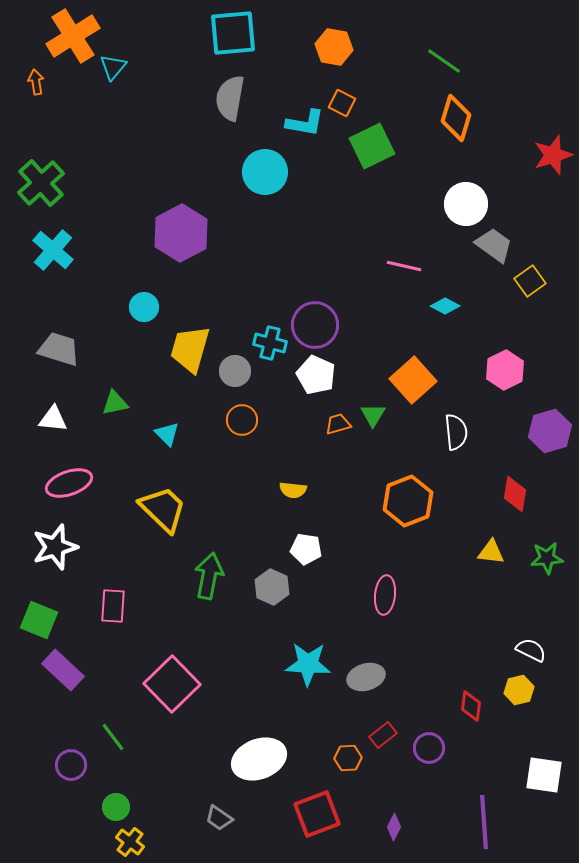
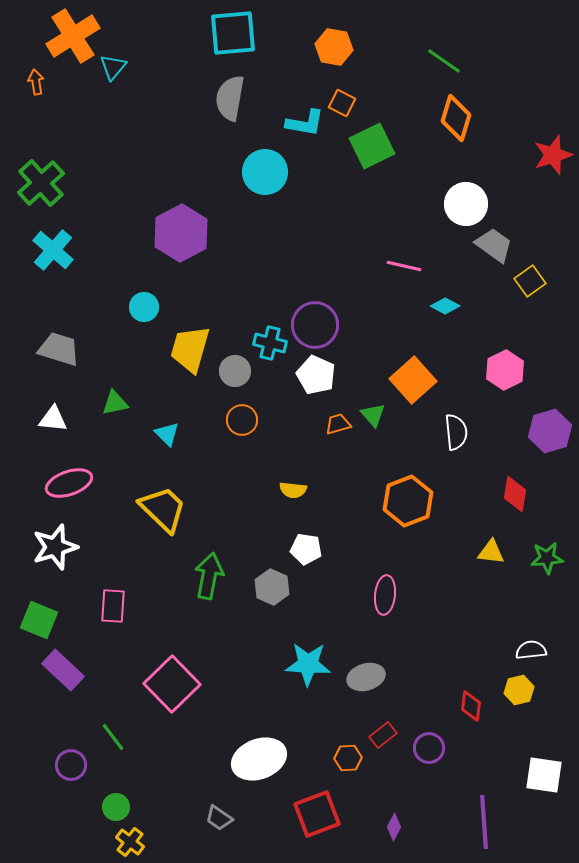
green triangle at (373, 415): rotated 12 degrees counterclockwise
white semicircle at (531, 650): rotated 32 degrees counterclockwise
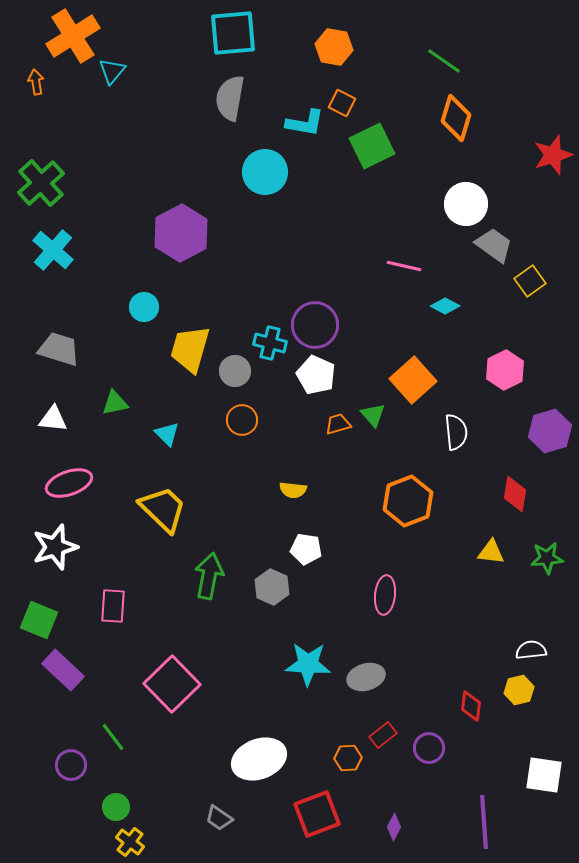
cyan triangle at (113, 67): moved 1 px left, 4 px down
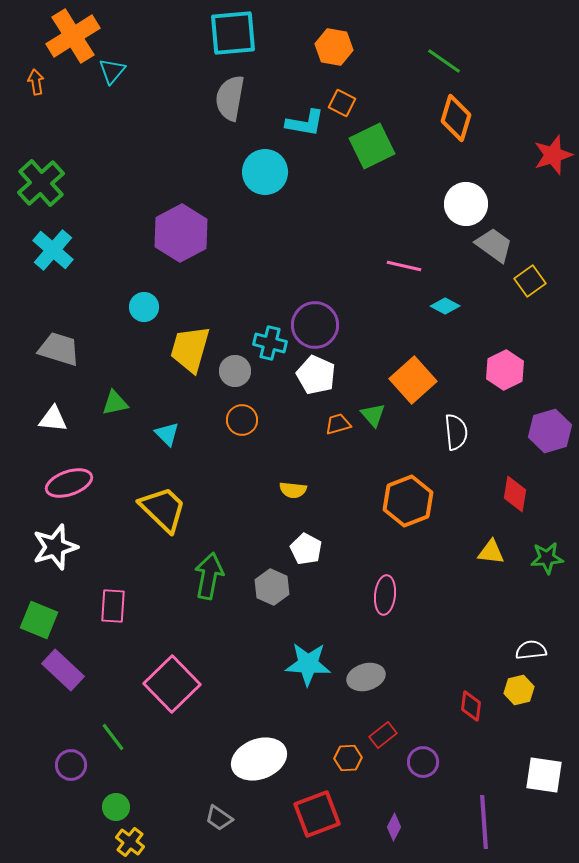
white pentagon at (306, 549): rotated 20 degrees clockwise
purple circle at (429, 748): moved 6 px left, 14 px down
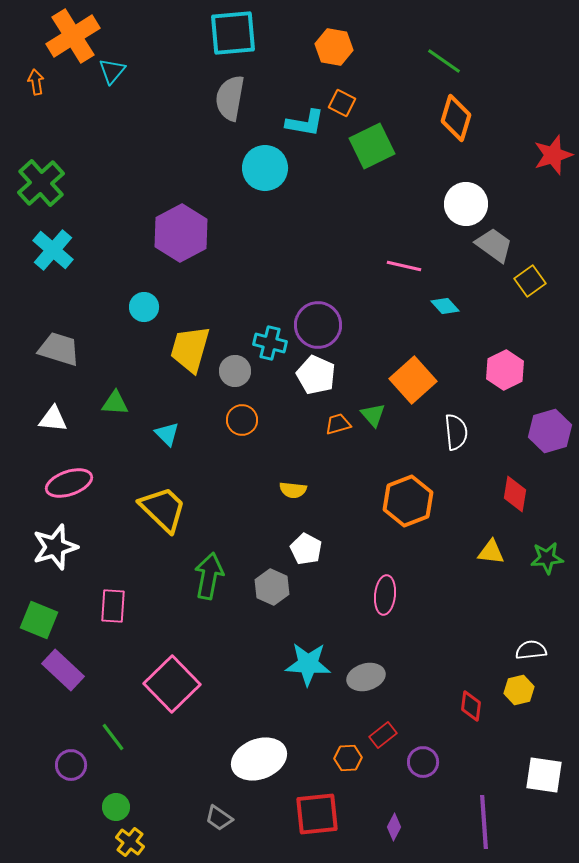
cyan circle at (265, 172): moved 4 px up
cyan diamond at (445, 306): rotated 20 degrees clockwise
purple circle at (315, 325): moved 3 px right
green triangle at (115, 403): rotated 16 degrees clockwise
red square at (317, 814): rotated 15 degrees clockwise
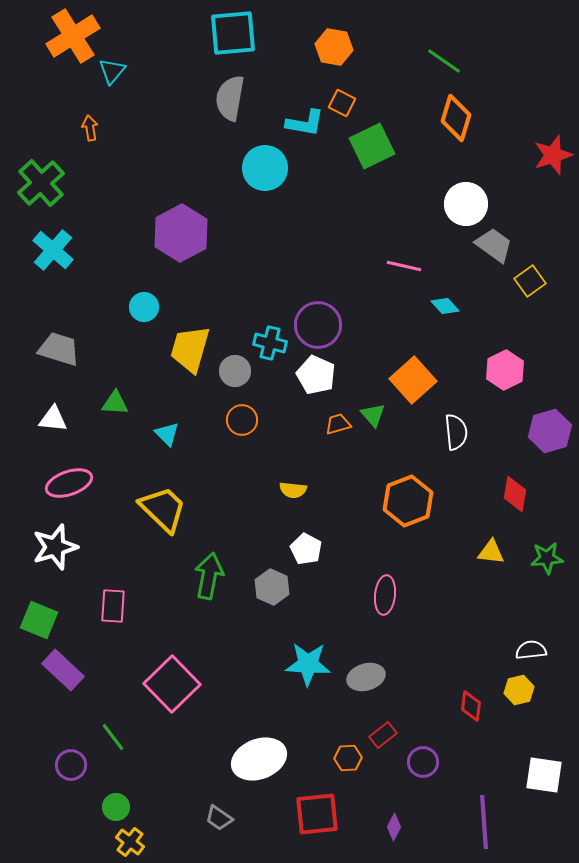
orange arrow at (36, 82): moved 54 px right, 46 px down
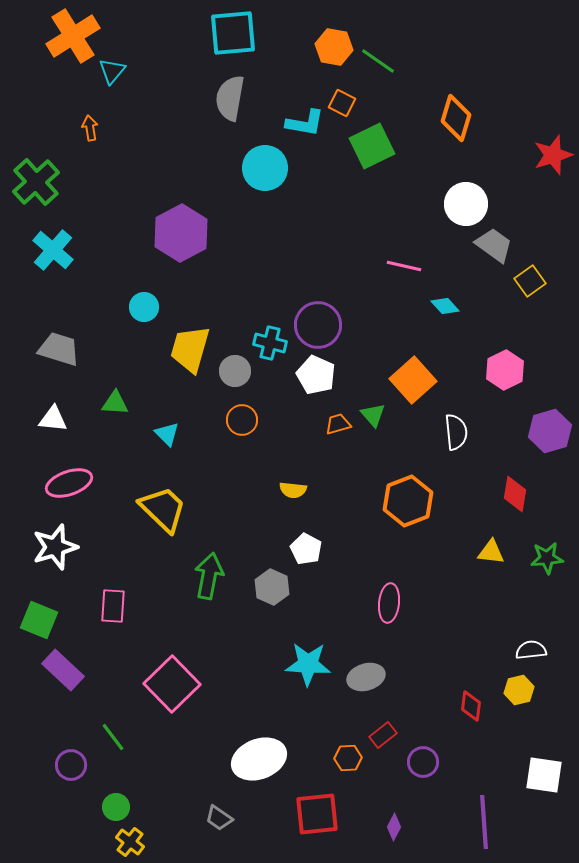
green line at (444, 61): moved 66 px left
green cross at (41, 183): moved 5 px left, 1 px up
pink ellipse at (385, 595): moved 4 px right, 8 px down
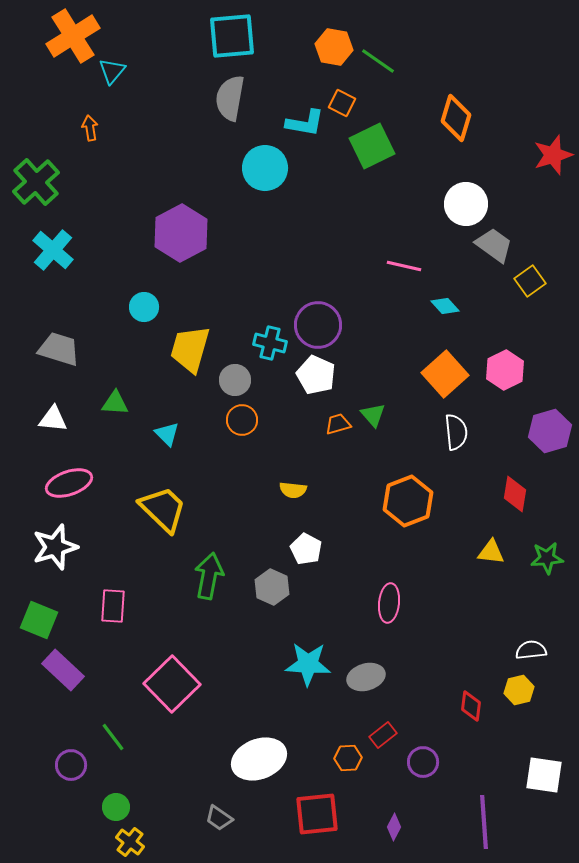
cyan square at (233, 33): moved 1 px left, 3 px down
gray circle at (235, 371): moved 9 px down
orange square at (413, 380): moved 32 px right, 6 px up
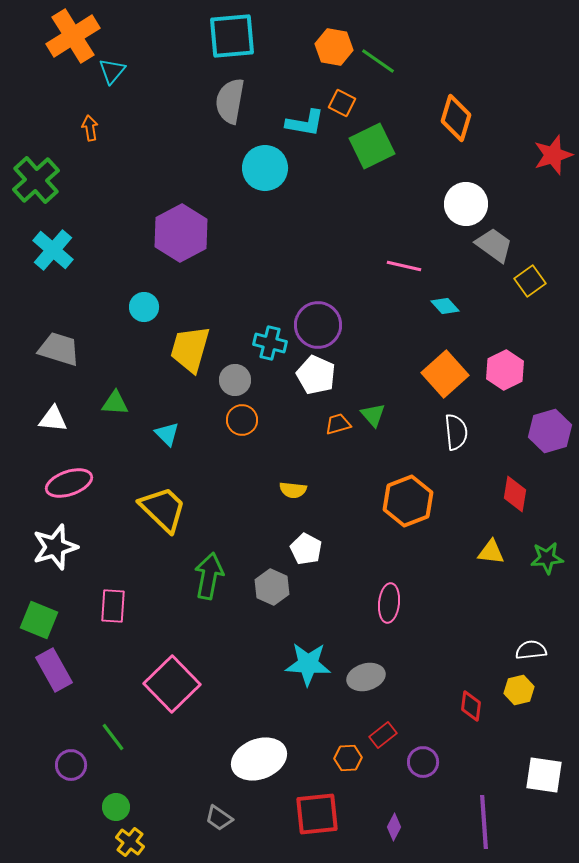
gray semicircle at (230, 98): moved 3 px down
green cross at (36, 182): moved 2 px up
purple rectangle at (63, 670): moved 9 px left; rotated 18 degrees clockwise
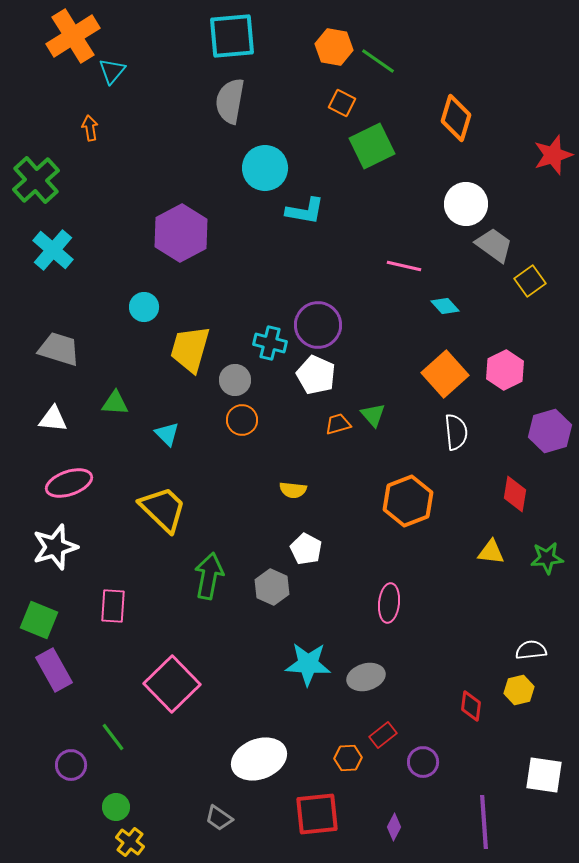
cyan L-shape at (305, 123): moved 88 px down
